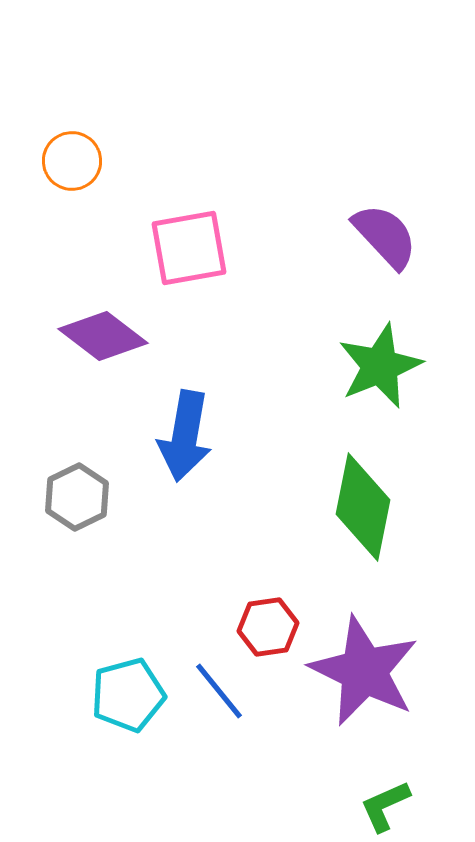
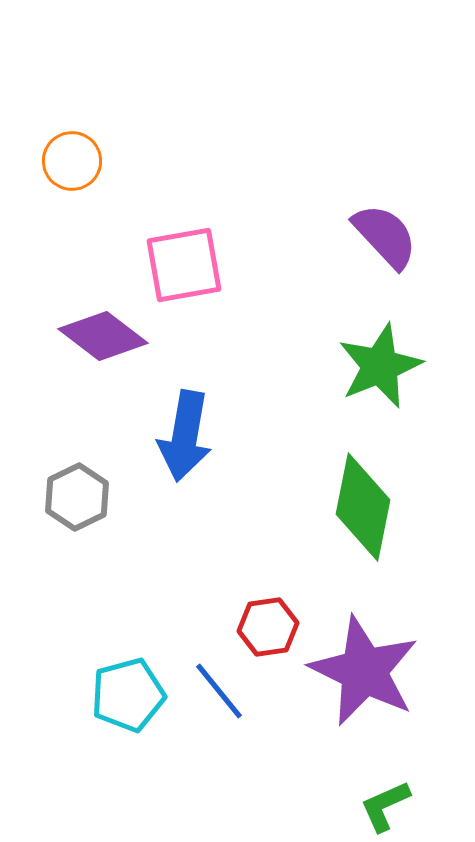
pink square: moved 5 px left, 17 px down
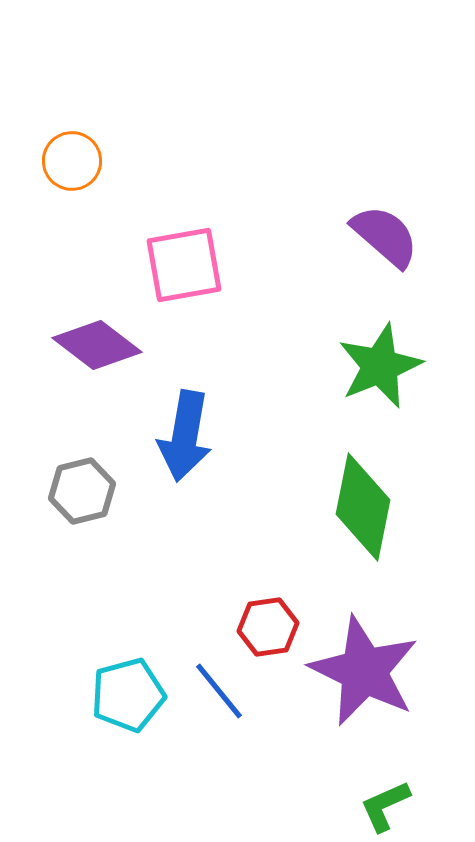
purple semicircle: rotated 6 degrees counterclockwise
purple diamond: moved 6 px left, 9 px down
gray hexagon: moved 5 px right, 6 px up; rotated 12 degrees clockwise
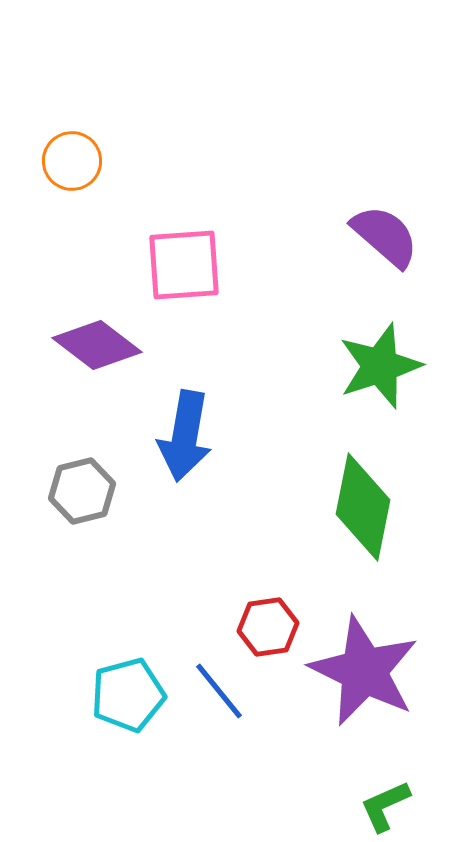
pink square: rotated 6 degrees clockwise
green star: rotated 4 degrees clockwise
